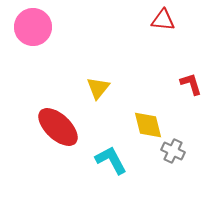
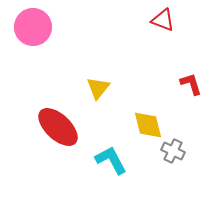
red triangle: rotated 15 degrees clockwise
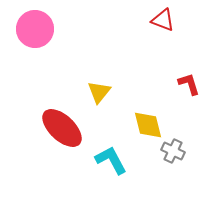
pink circle: moved 2 px right, 2 px down
red L-shape: moved 2 px left
yellow triangle: moved 1 px right, 4 px down
red ellipse: moved 4 px right, 1 px down
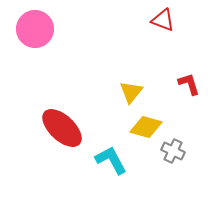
yellow triangle: moved 32 px right
yellow diamond: moved 2 px left, 2 px down; rotated 60 degrees counterclockwise
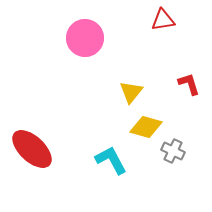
red triangle: rotated 30 degrees counterclockwise
pink circle: moved 50 px right, 9 px down
red ellipse: moved 30 px left, 21 px down
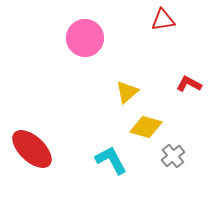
red L-shape: rotated 45 degrees counterclockwise
yellow triangle: moved 4 px left; rotated 10 degrees clockwise
gray cross: moved 5 px down; rotated 25 degrees clockwise
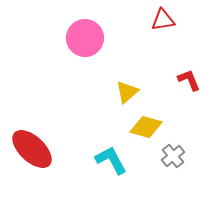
red L-shape: moved 4 px up; rotated 40 degrees clockwise
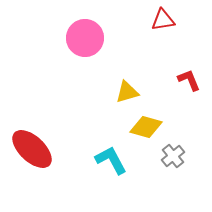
yellow triangle: rotated 25 degrees clockwise
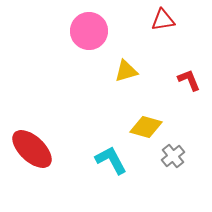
pink circle: moved 4 px right, 7 px up
yellow triangle: moved 1 px left, 21 px up
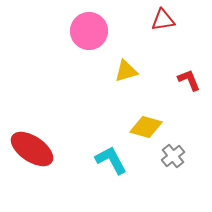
red ellipse: rotated 9 degrees counterclockwise
